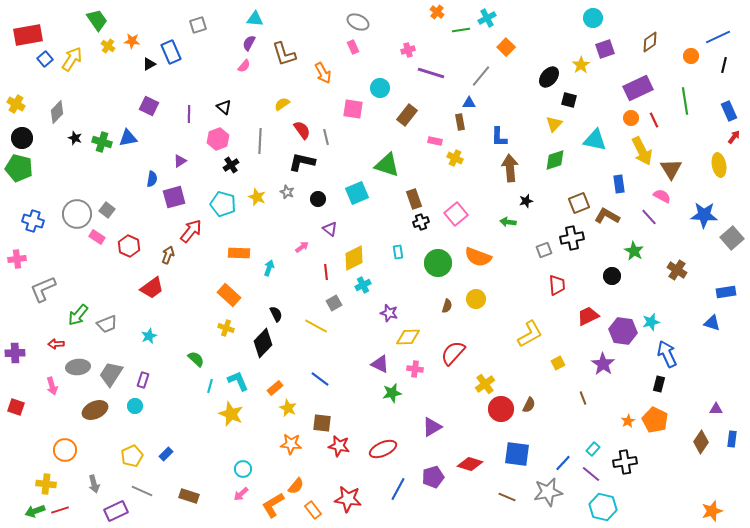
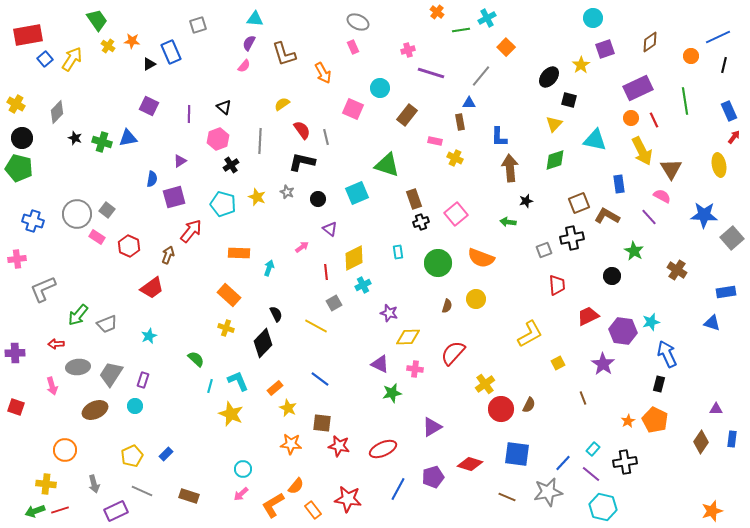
pink square at (353, 109): rotated 15 degrees clockwise
orange semicircle at (478, 257): moved 3 px right, 1 px down
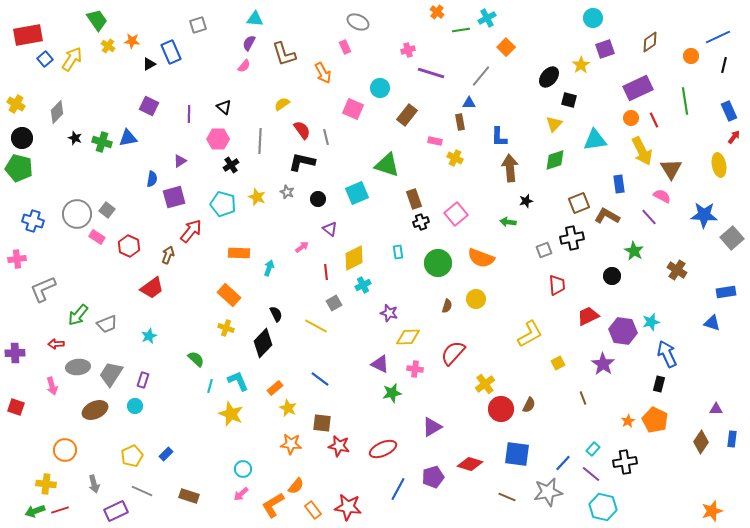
pink rectangle at (353, 47): moved 8 px left
pink hexagon at (218, 139): rotated 20 degrees clockwise
cyan triangle at (595, 140): rotated 20 degrees counterclockwise
red star at (348, 499): moved 8 px down
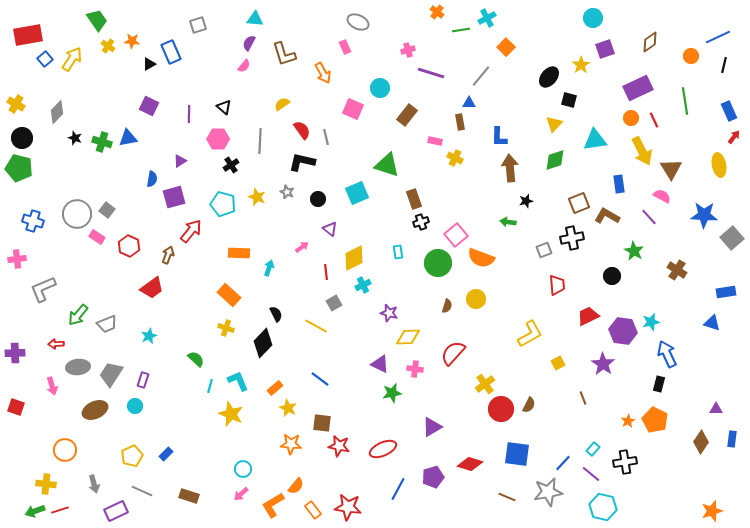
pink square at (456, 214): moved 21 px down
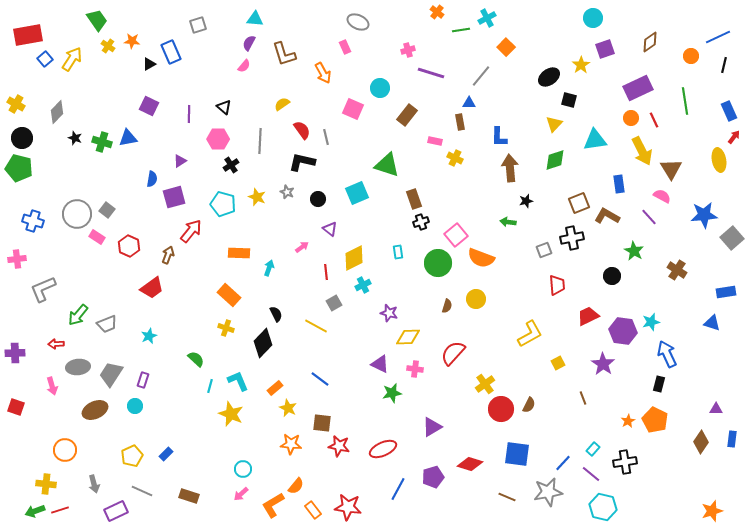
black ellipse at (549, 77): rotated 15 degrees clockwise
yellow ellipse at (719, 165): moved 5 px up
blue star at (704, 215): rotated 8 degrees counterclockwise
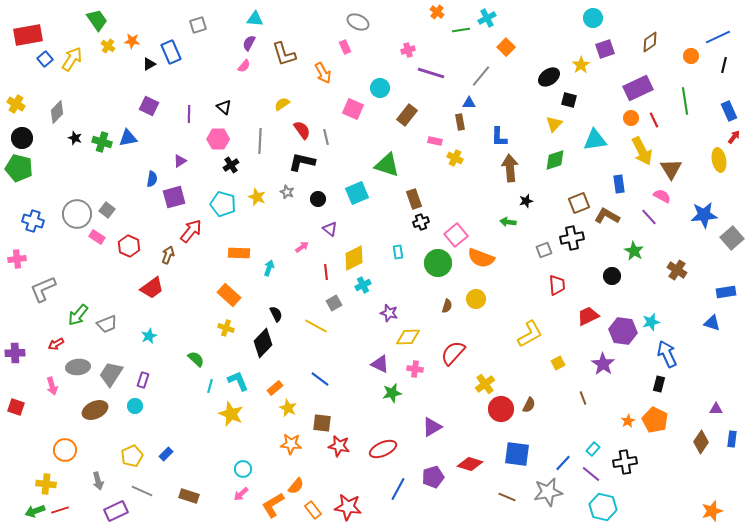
red arrow at (56, 344): rotated 28 degrees counterclockwise
gray arrow at (94, 484): moved 4 px right, 3 px up
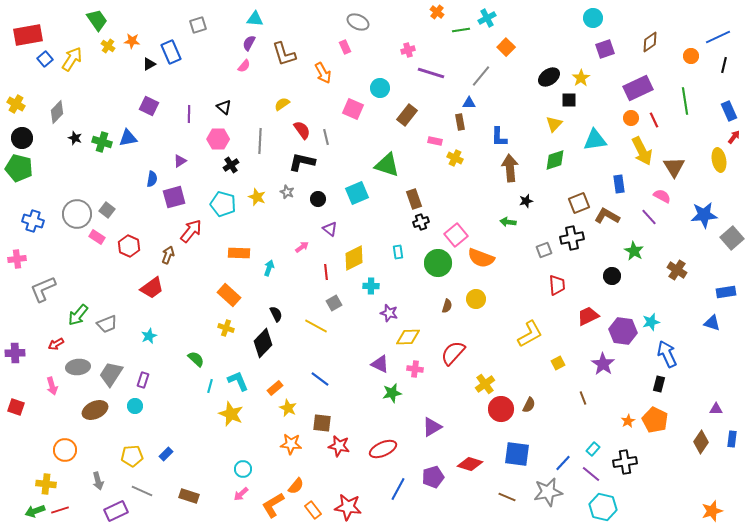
yellow star at (581, 65): moved 13 px down
black square at (569, 100): rotated 14 degrees counterclockwise
brown triangle at (671, 169): moved 3 px right, 2 px up
cyan cross at (363, 285): moved 8 px right, 1 px down; rotated 28 degrees clockwise
yellow pentagon at (132, 456): rotated 20 degrees clockwise
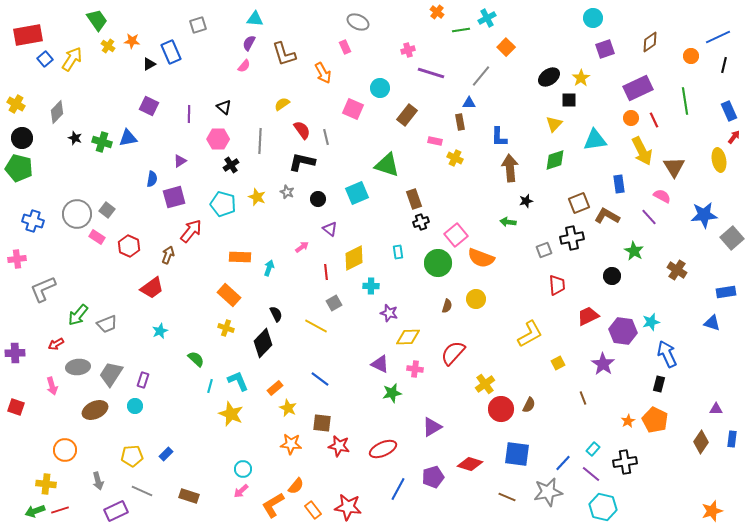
orange rectangle at (239, 253): moved 1 px right, 4 px down
cyan star at (149, 336): moved 11 px right, 5 px up
pink arrow at (241, 494): moved 3 px up
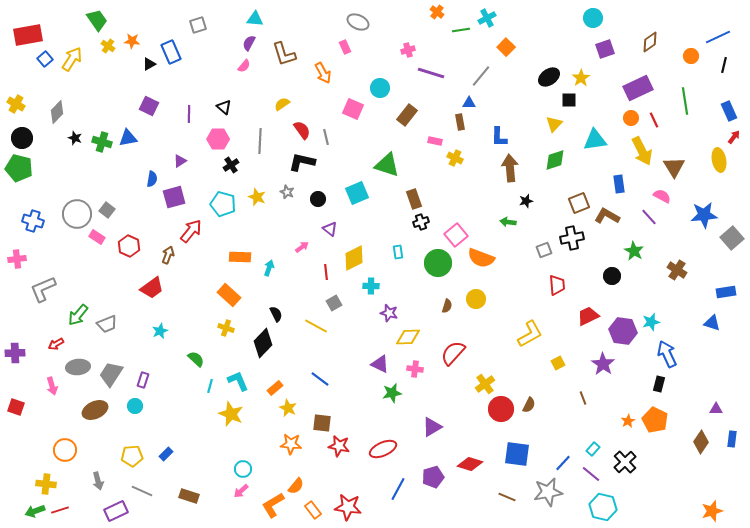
black cross at (625, 462): rotated 35 degrees counterclockwise
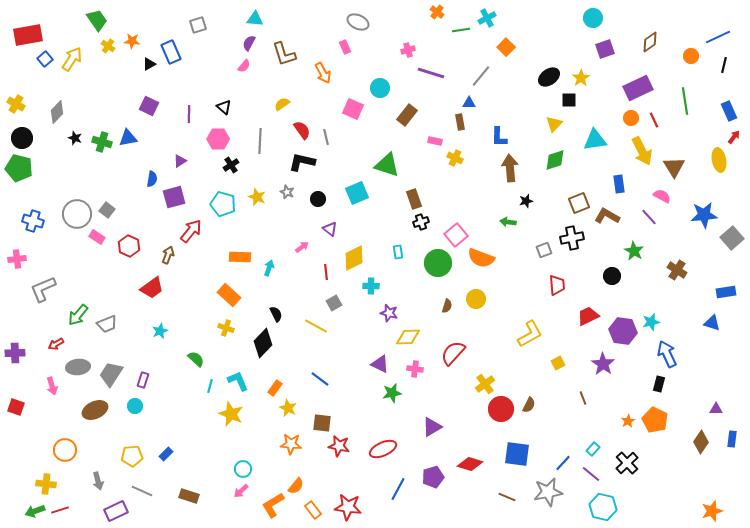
orange rectangle at (275, 388): rotated 14 degrees counterclockwise
black cross at (625, 462): moved 2 px right, 1 px down
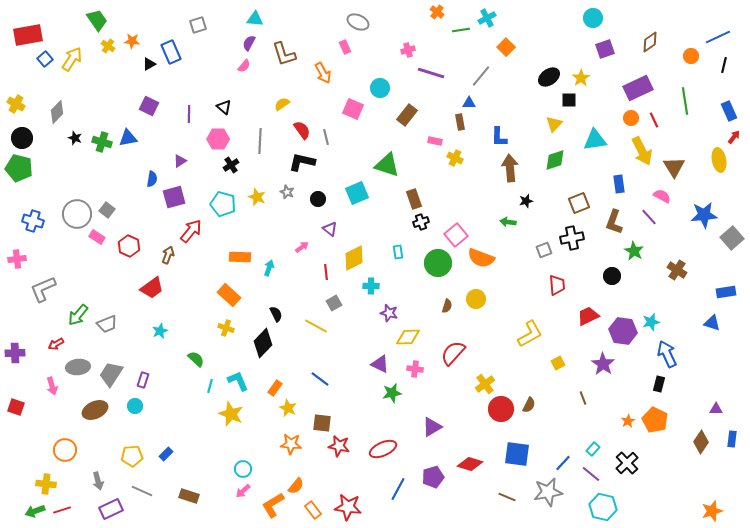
brown L-shape at (607, 216): moved 7 px right, 6 px down; rotated 100 degrees counterclockwise
pink arrow at (241, 491): moved 2 px right
red line at (60, 510): moved 2 px right
purple rectangle at (116, 511): moved 5 px left, 2 px up
